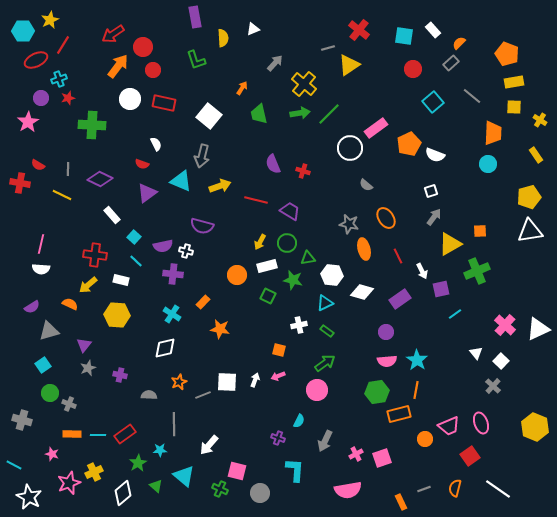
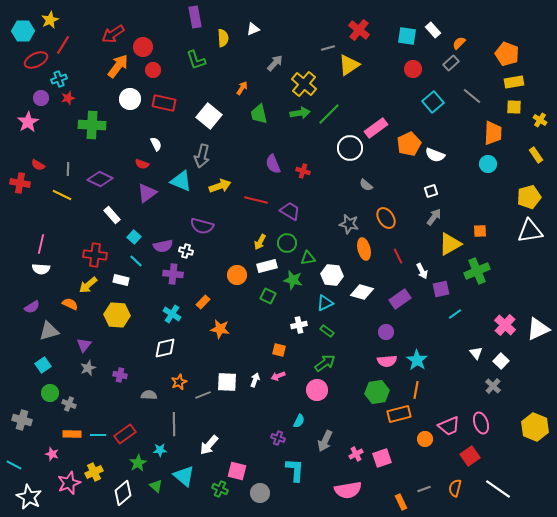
cyan square at (404, 36): moved 3 px right
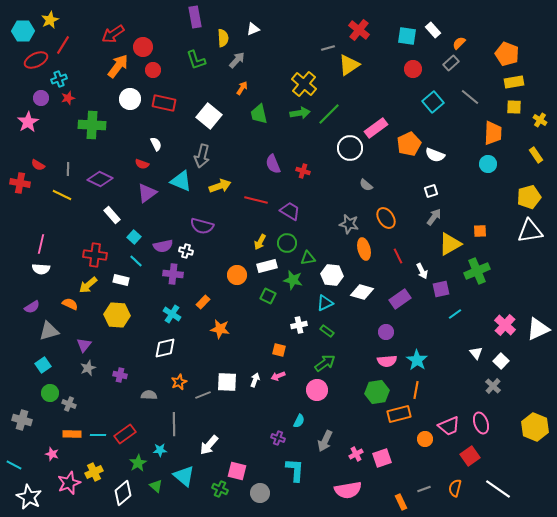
gray arrow at (275, 63): moved 38 px left, 3 px up
gray line at (472, 96): moved 2 px left, 1 px down
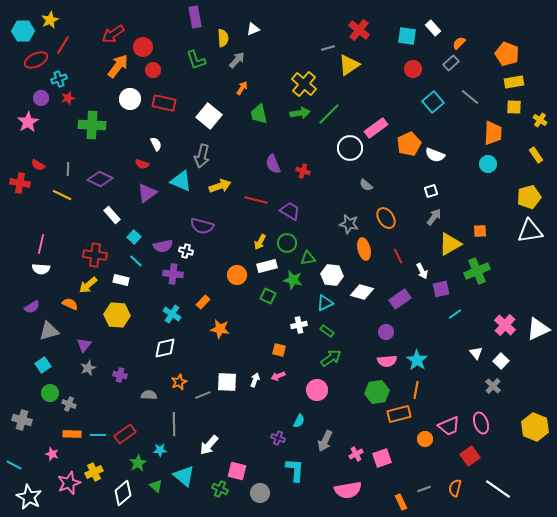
white rectangle at (433, 30): moved 2 px up
green arrow at (325, 363): moved 6 px right, 5 px up
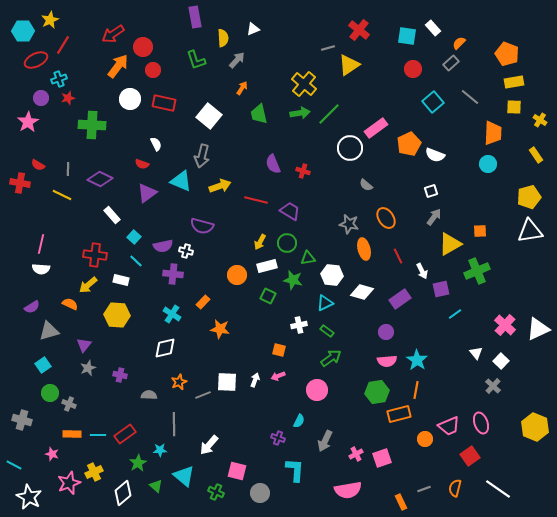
green cross at (220, 489): moved 4 px left, 3 px down
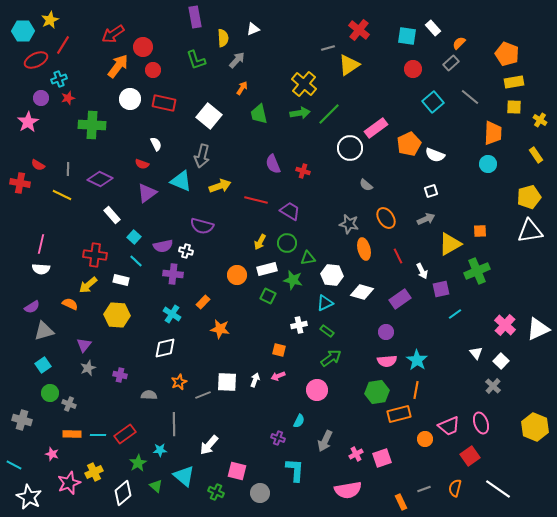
gray arrow at (434, 217): moved 8 px left, 2 px down; rotated 30 degrees clockwise
white rectangle at (267, 266): moved 3 px down
gray triangle at (49, 331): moved 5 px left
